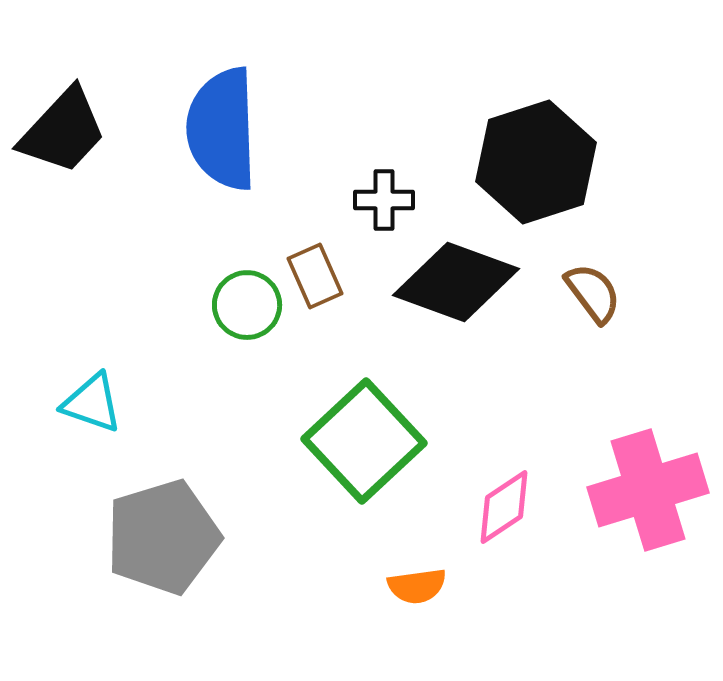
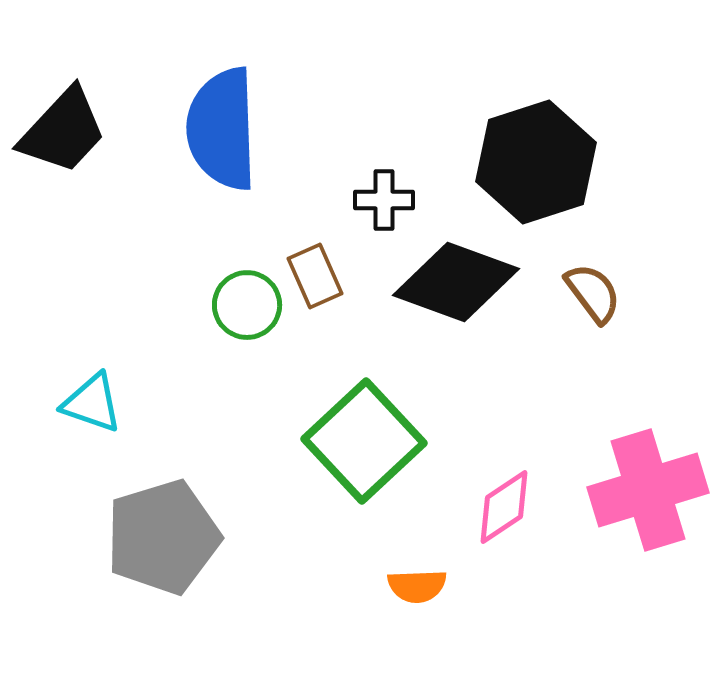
orange semicircle: rotated 6 degrees clockwise
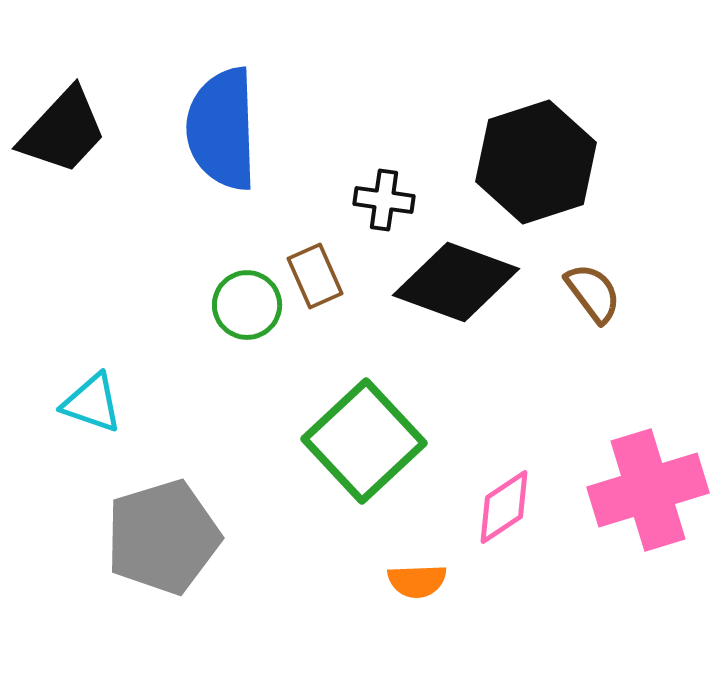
black cross: rotated 8 degrees clockwise
orange semicircle: moved 5 px up
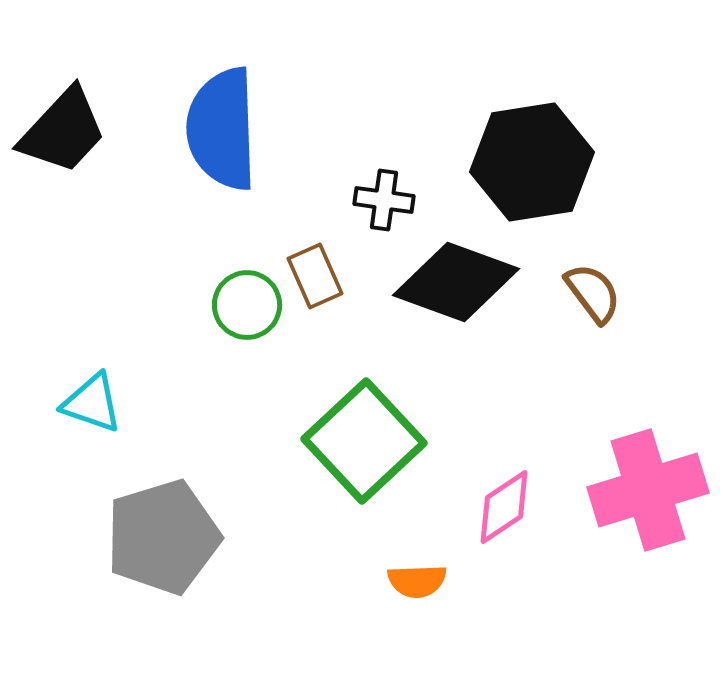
black hexagon: moved 4 px left; rotated 9 degrees clockwise
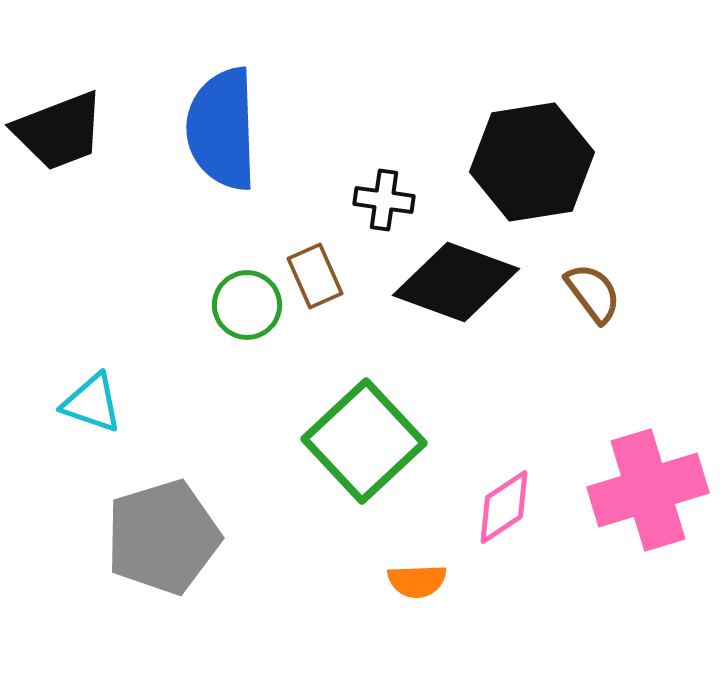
black trapezoid: moved 4 px left; rotated 26 degrees clockwise
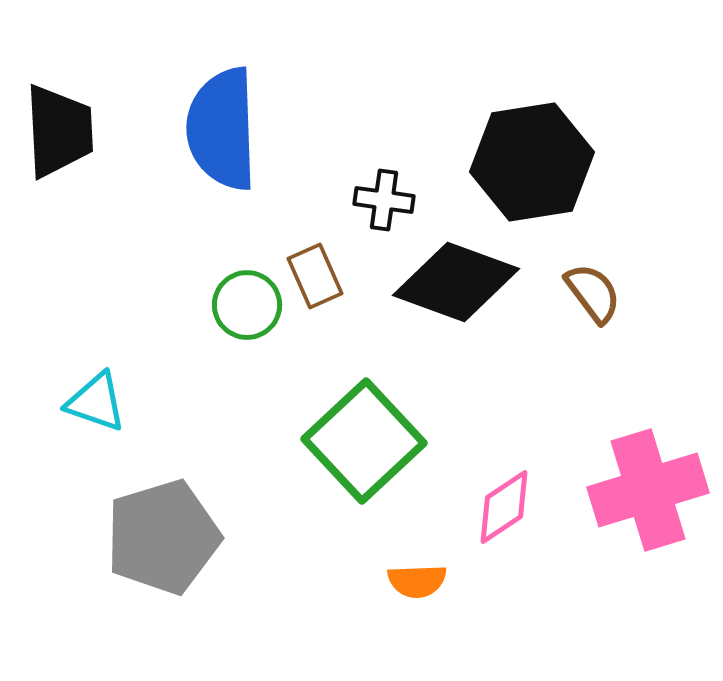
black trapezoid: rotated 72 degrees counterclockwise
cyan triangle: moved 4 px right, 1 px up
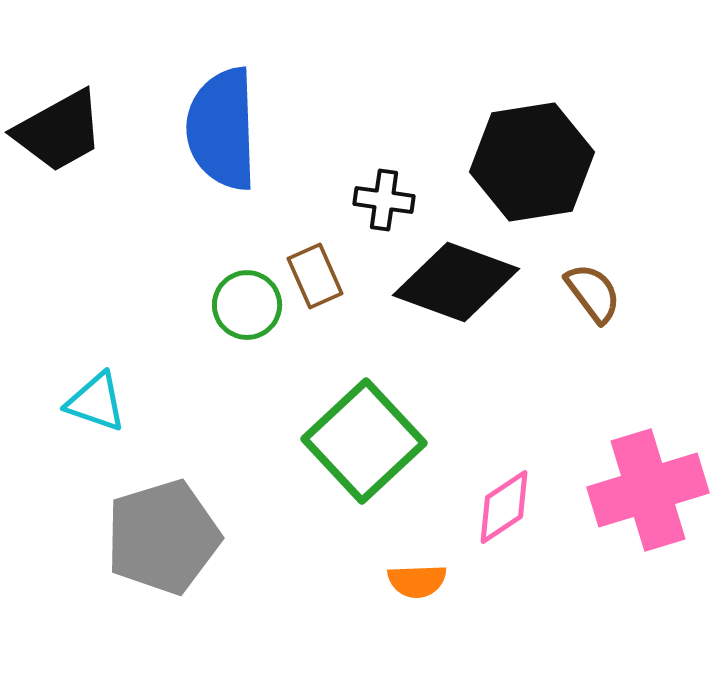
black trapezoid: rotated 64 degrees clockwise
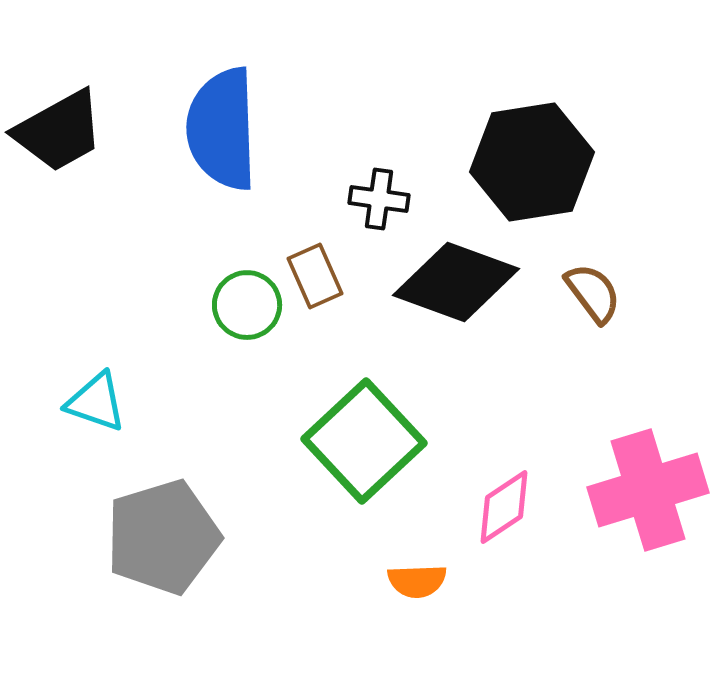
black cross: moved 5 px left, 1 px up
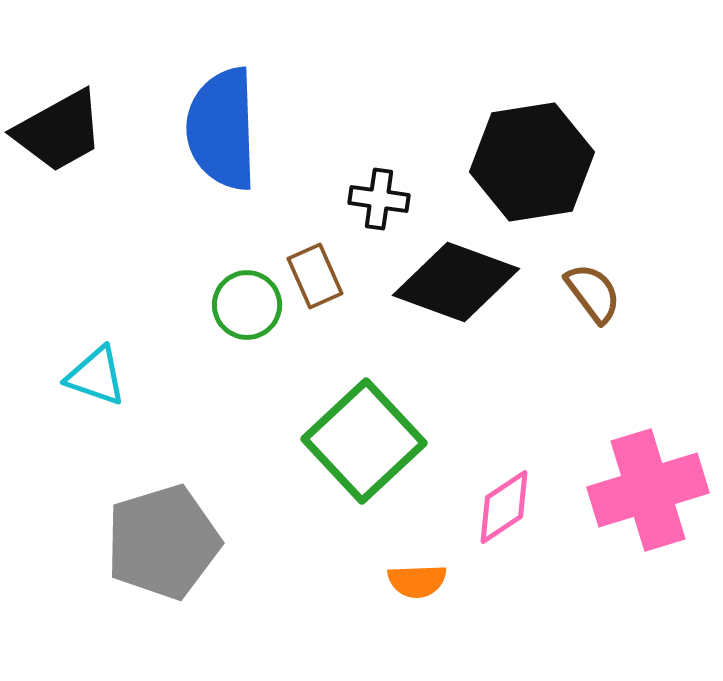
cyan triangle: moved 26 px up
gray pentagon: moved 5 px down
